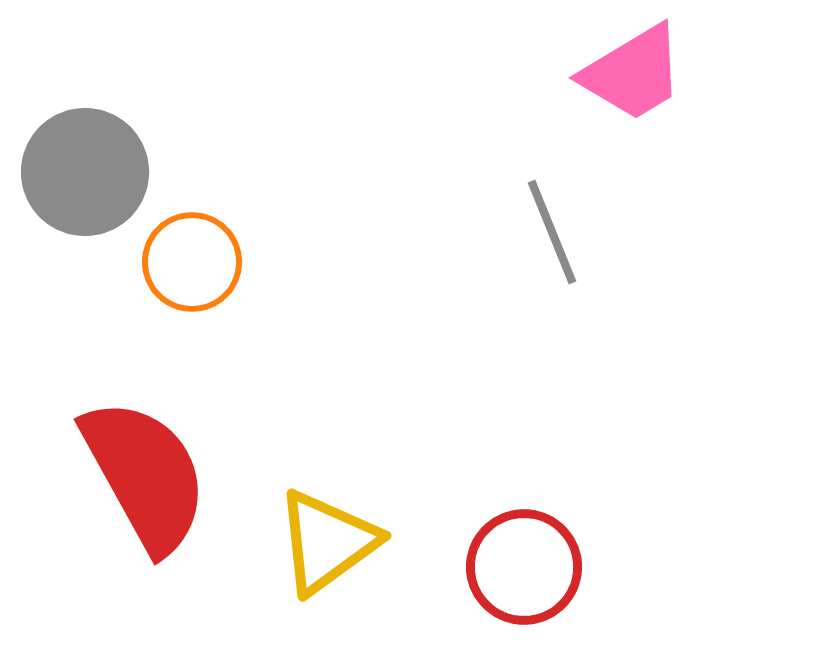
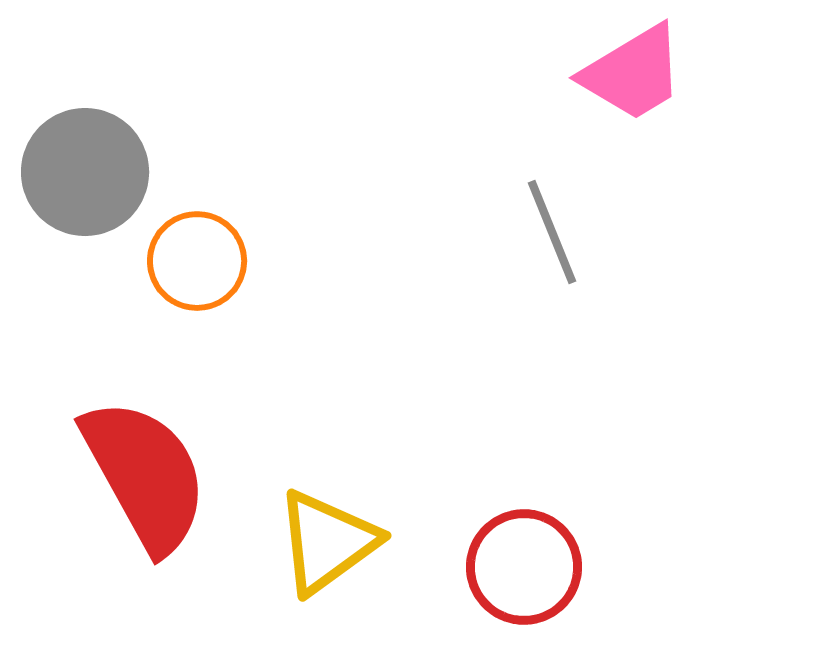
orange circle: moved 5 px right, 1 px up
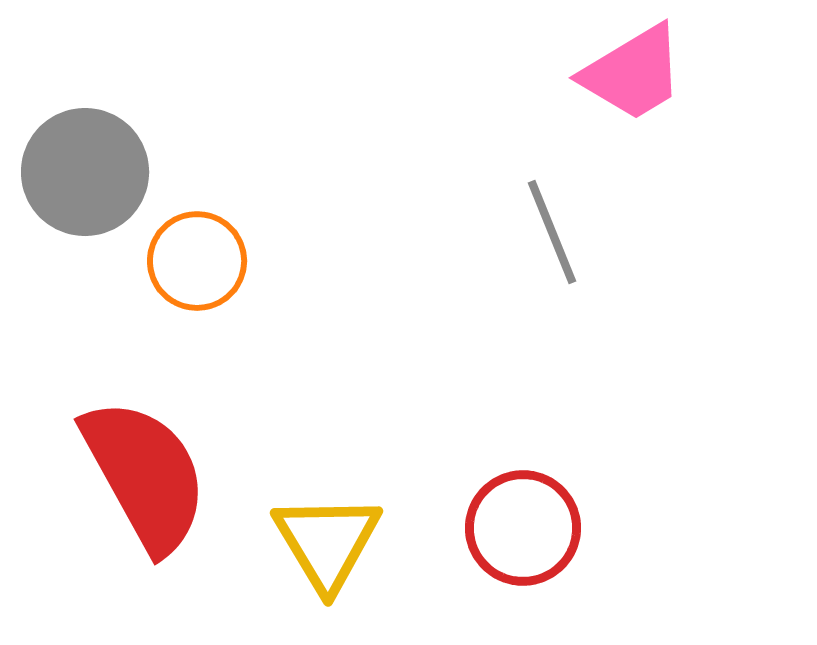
yellow triangle: rotated 25 degrees counterclockwise
red circle: moved 1 px left, 39 px up
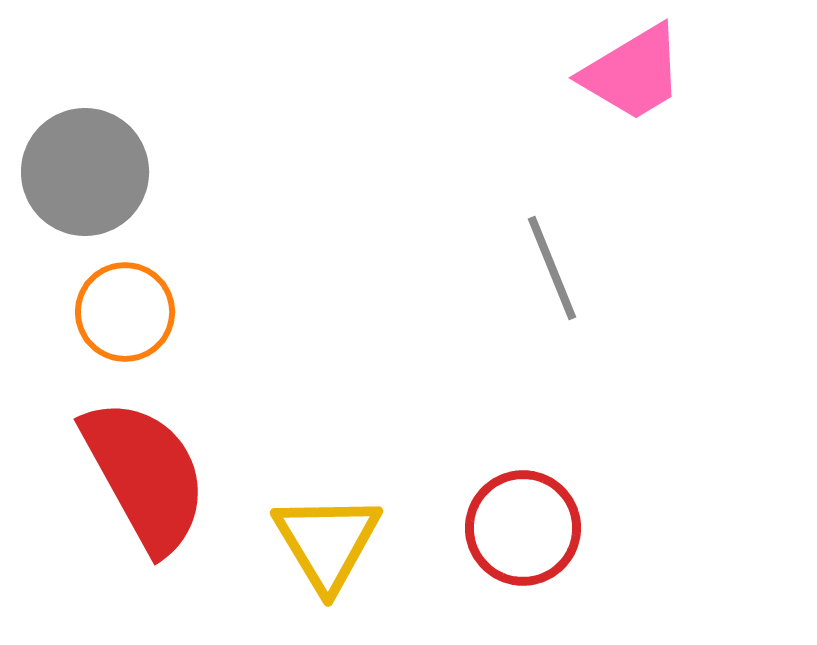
gray line: moved 36 px down
orange circle: moved 72 px left, 51 px down
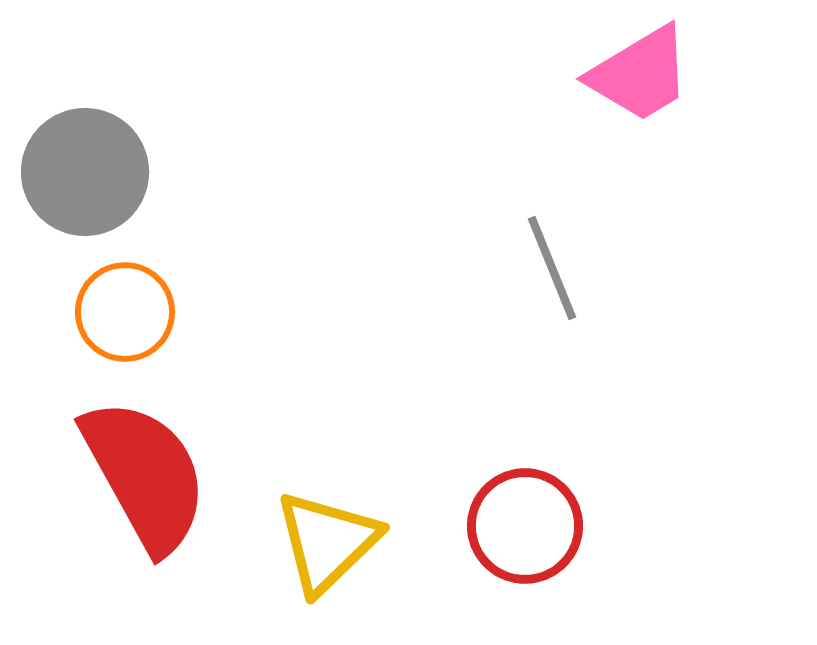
pink trapezoid: moved 7 px right, 1 px down
red circle: moved 2 px right, 2 px up
yellow triangle: rotated 17 degrees clockwise
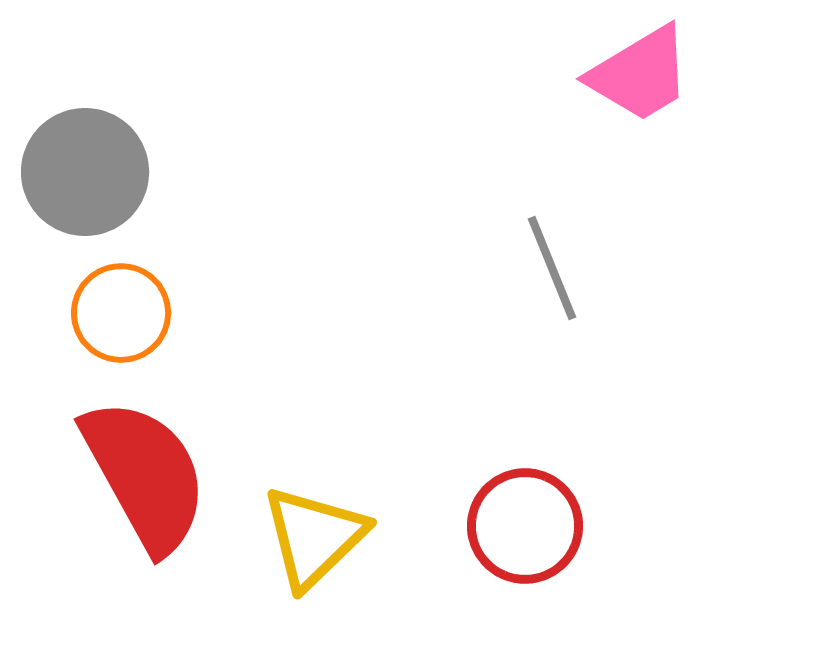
orange circle: moved 4 px left, 1 px down
yellow triangle: moved 13 px left, 5 px up
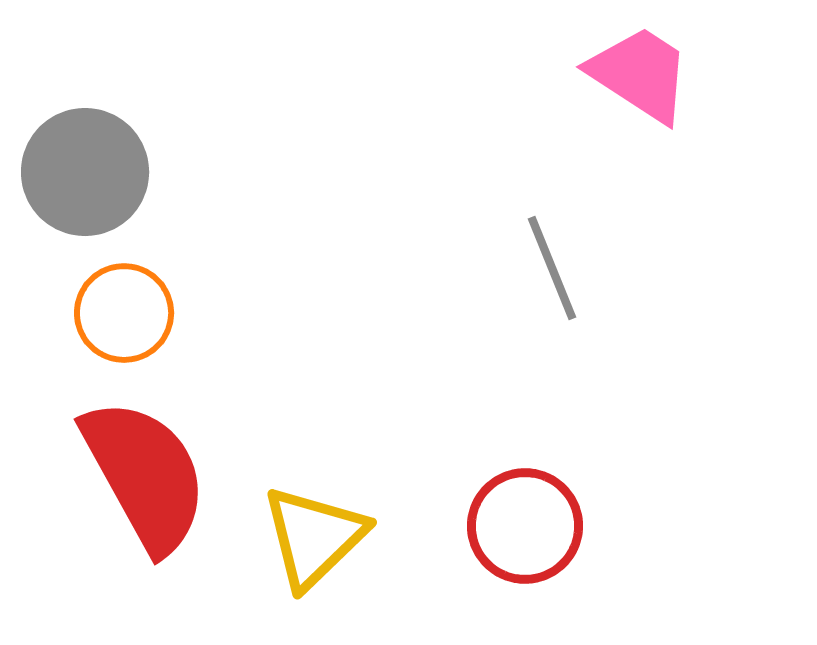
pink trapezoid: rotated 116 degrees counterclockwise
orange circle: moved 3 px right
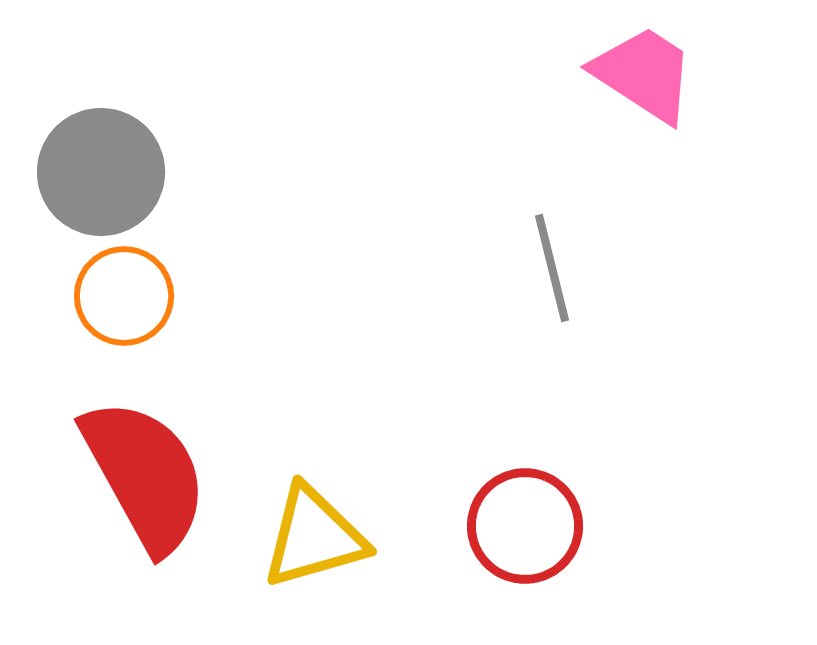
pink trapezoid: moved 4 px right
gray circle: moved 16 px right
gray line: rotated 8 degrees clockwise
orange circle: moved 17 px up
yellow triangle: rotated 28 degrees clockwise
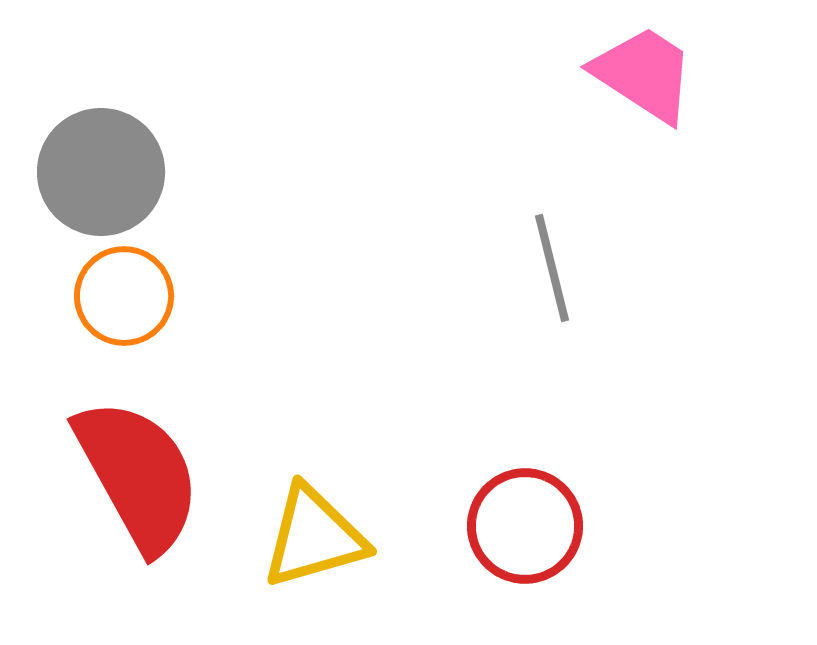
red semicircle: moved 7 px left
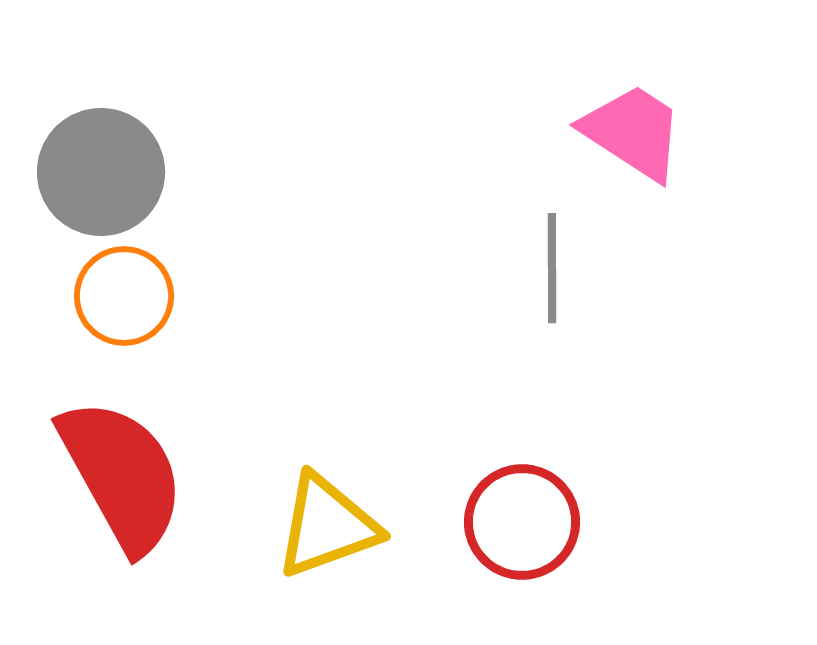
pink trapezoid: moved 11 px left, 58 px down
gray line: rotated 14 degrees clockwise
red semicircle: moved 16 px left
red circle: moved 3 px left, 4 px up
yellow triangle: moved 13 px right, 11 px up; rotated 4 degrees counterclockwise
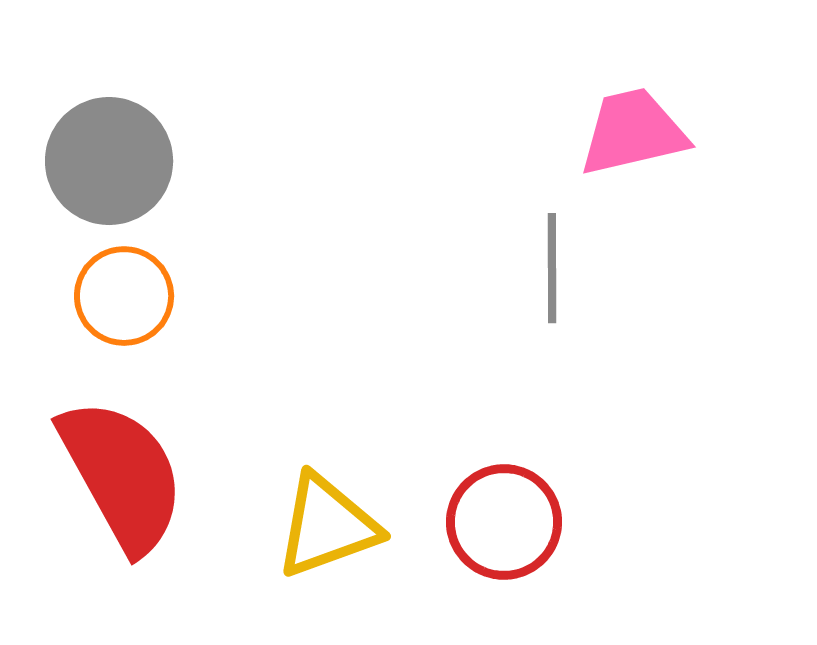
pink trapezoid: rotated 46 degrees counterclockwise
gray circle: moved 8 px right, 11 px up
red circle: moved 18 px left
